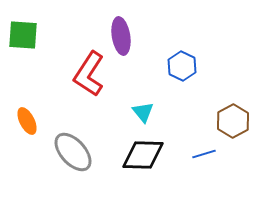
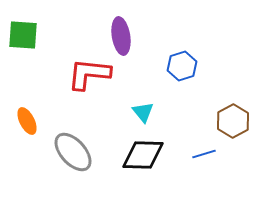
blue hexagon: rotated 16 degrees clockwise
red L-shape: rotated 63 degrees clockwise
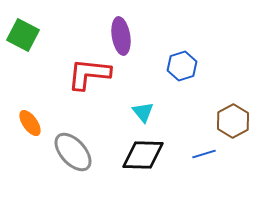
green square: rotated 24 degrees clockwise
orange ellipse: moved 3 px right, 2 px down; rotated 8 degrees counterclockwise
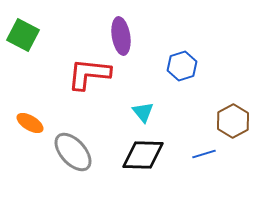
orange ellipse: rotated 24 degrees counterclockwise
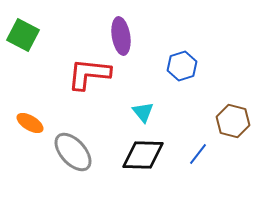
brown hexagon: rotated 16 degrees counterclockwise
blue line: moved 6 px left; rotated 35 degrees counterclockwise
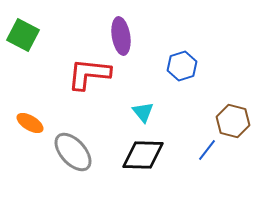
blue line: moved 9 px right, 4 px up
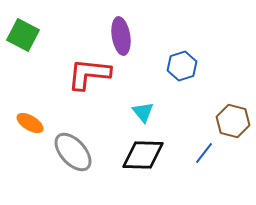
blue line: moved 3 px left, 3 px down
